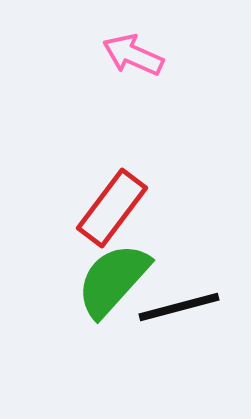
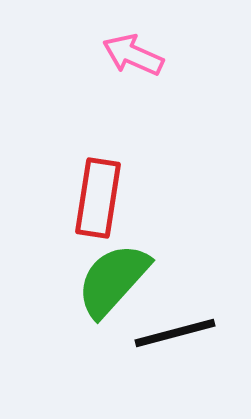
red rectangle: moved 14 px left, 10 px up; rotated 28 degrees counterclockwise
black line: moved 4 px left, 26 px down
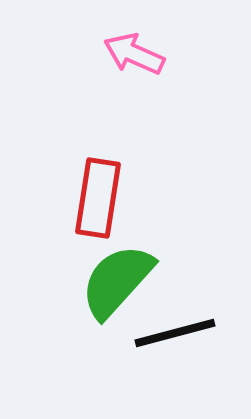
pink arrow: moved 1 px right, 1 px up
green semicircle: moved 4 px right, 1 px down
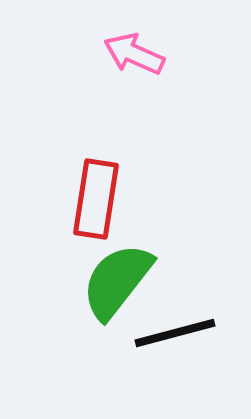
red rectangle: moved 2 px left, 1 px down
green semicircle: rotated 4 degrees counterclockwise
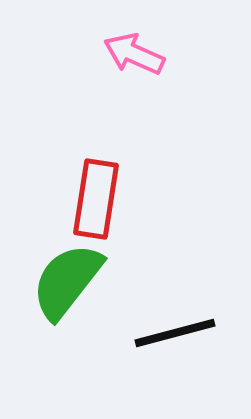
green semicircle: moved 50 px left
